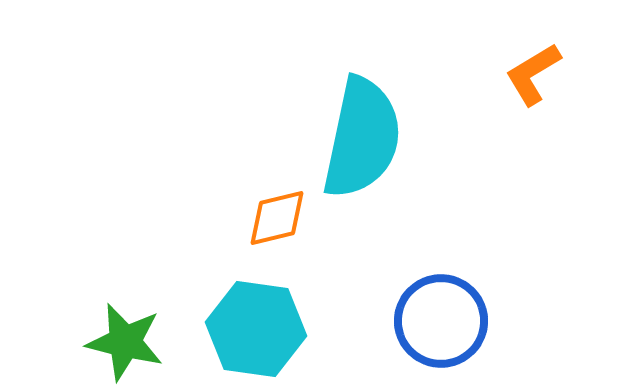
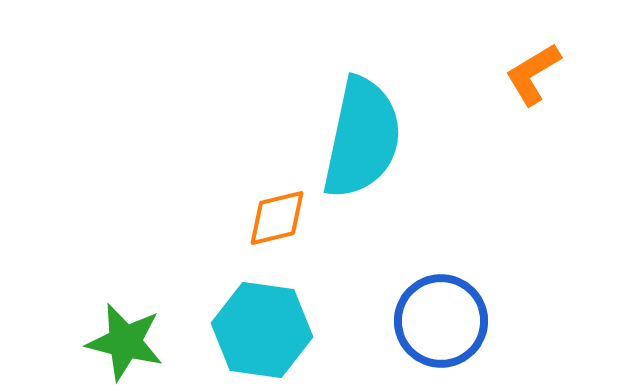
cyan hexagon: moved 6 px right, 1 px down
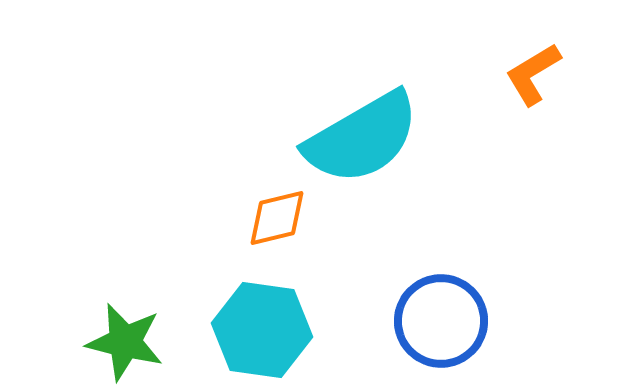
cyan semicircle: rotated 48 degrees clockwise
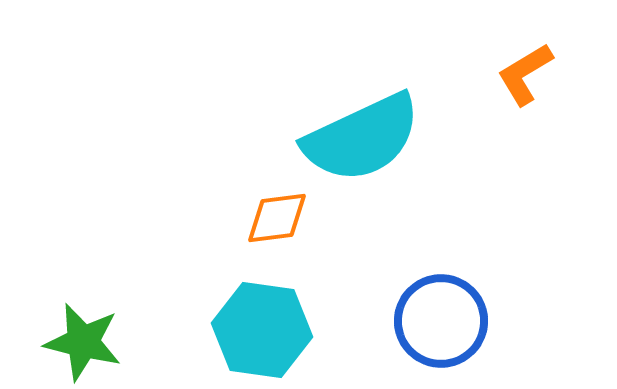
orange L-shape: moved 8 px left
cyan semicircle: rotated 5 degrees clockwise
orange diamond: rotated 6 degrees clockwise
green star: moved 42 px left
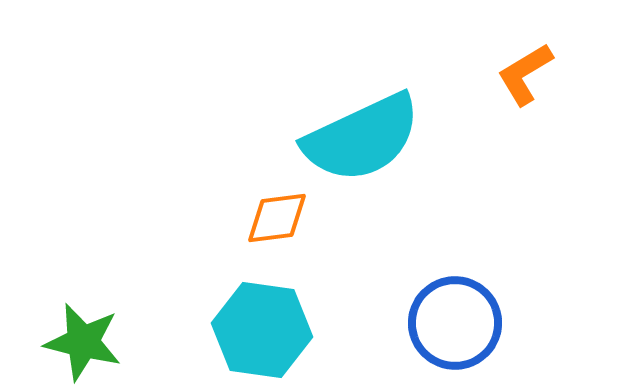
blue circle: moved 14 px right, 2 px down
